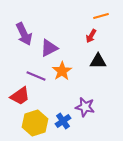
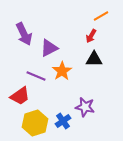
orange line: rotated 14 degrees counterclockwise
black triangle: moved 4 px left, 2 px up
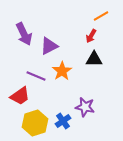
purple triangle: moved 2 px up
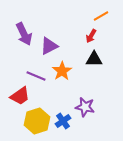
yellow hexagon: moved 2 px right, 2 px up
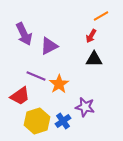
orange star: moved 3 px left, 13 px down
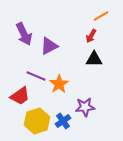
purple star: rotated 18 degrees counterclockwise
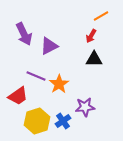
red trapezoid: moved 2 px left
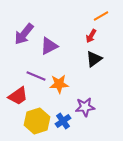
purple arrow: rotated 65 degrees clockwise
black triangle: rotated 36 degrees counterclockwise
orange star: rotated 30 degrees clockwise
